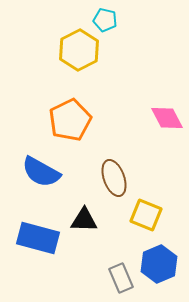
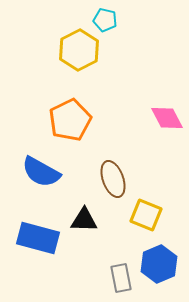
brown ellipse: moved 1 px left, 1 px down
gray rectangle: rotated 12 degrees clockwise
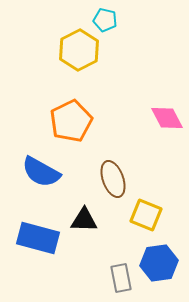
orange pentagon: moved 1 px right, 1 px down
blue hexagon: moved 1 px up; rotated 15 degrees clockwise
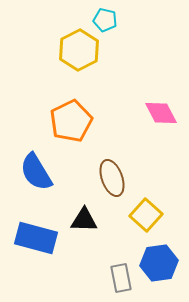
pink diamond: moved 6 px left, 5 px up
blue semicircle: moved 5 px left; rotated 30 degrees clockwise
brown ellipse: moved 1 px left, 1 px up
yellow square: rotated 20 degrees clockwise
blue rectangle: moved 2 px left
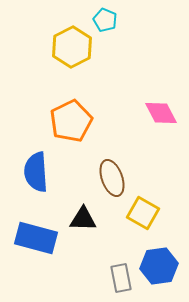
cyan pentagon: rotated 10 degrees clockwise
yellow hexagon: moved 7 px left, 3 px up
blue semicircle: rotated 27 degrees clockwise
yellow square: moved 3 px left, 2 px up; rotated 12 degrees counterclockwise
black triangle: moved 1 px left, 1 px up
blue hexagon: moved 3 px down
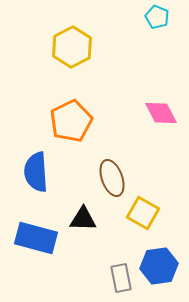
cyan pentagon: moved 52 px right, 3 px up
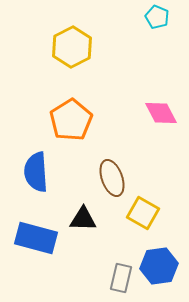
orange pentagon: moved 1 px up; rotated 6 degrees counterclockwise
gray rectangle: rotated 24 degrees clockwise
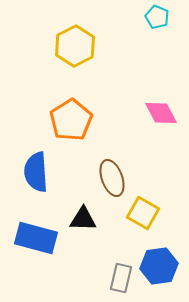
yellow hexagon: moved 3 px right, 1 px up
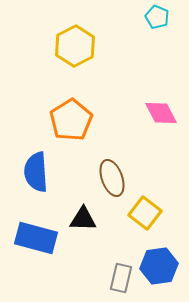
yellow square: moved 2 px right; rotated 8 degrees clockwise
